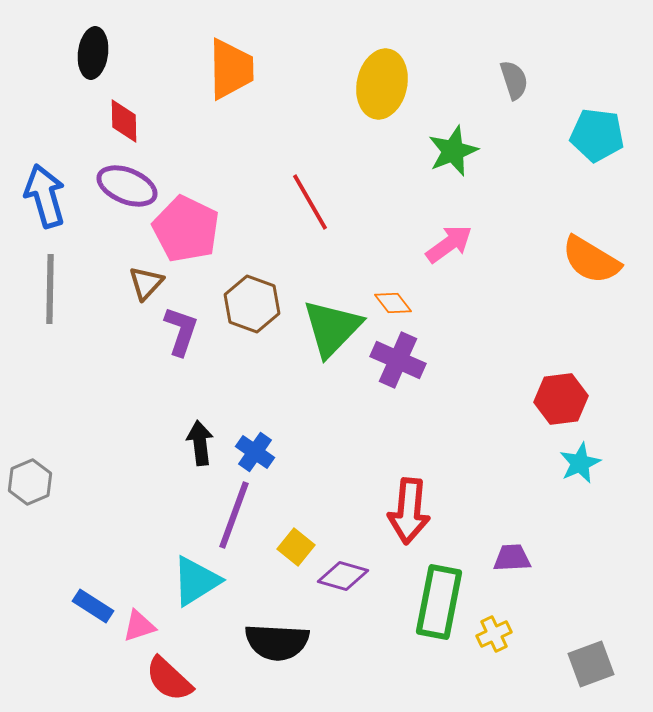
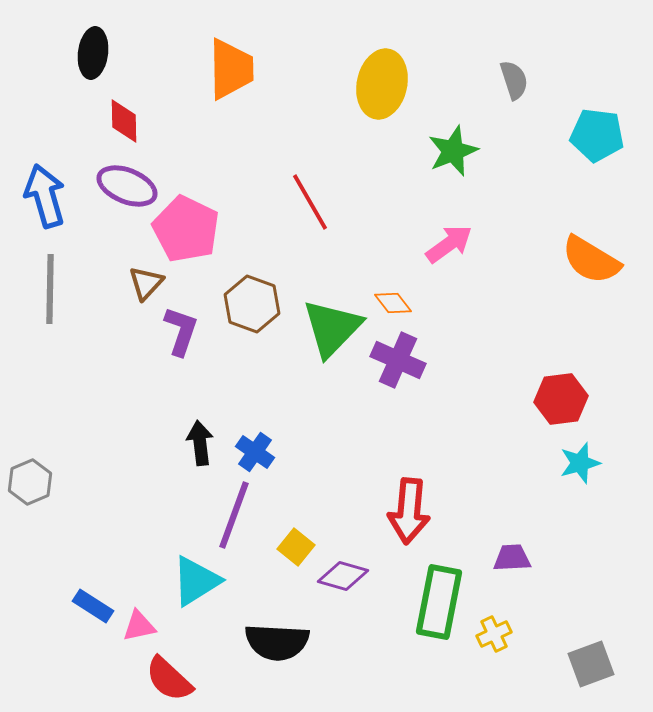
cyan star: rotated 9 degrees clockwise
pink triangle: rotated 6 degrees clockwise
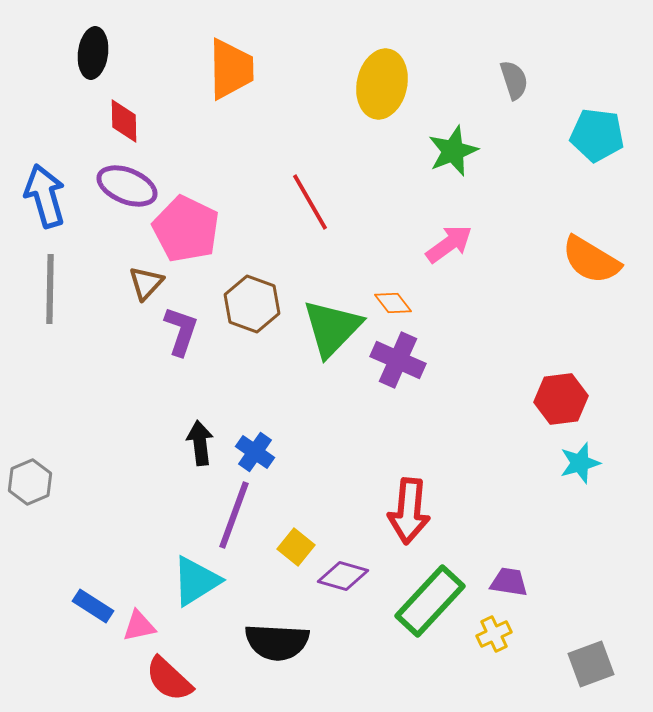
purple trapezoid: moved 3 px left, 24 px down; rotated 12 degrees clockwise
green rectangle: moved 9 px left, 1 px up; rotated 32 degrees clockwise
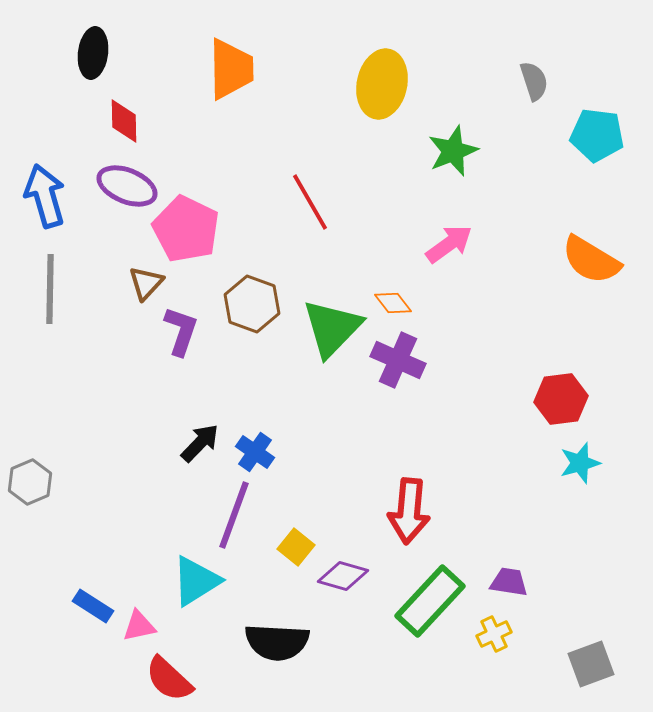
gray semicircle: moved 20 px right, 1 px down
black arrow: rotated 51 degrees clockwise
